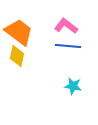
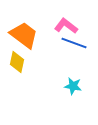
orange trapezoid: moved 5 px right, 3 px down
blue line: moved 6 px right, 3 px up; rotated 15 degrees clockwise
yellow diamond: moved 6 px down
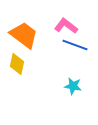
blue line: moved 1 px right, 2 px down
yellow diamond: moved 2 px down
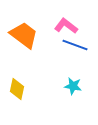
yellow diamond: moved 25 px down
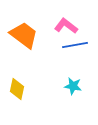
blue line: rotated 30 degrees counterclockwise
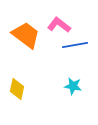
pink L-shape: moved 7 px left, 1 px up
orange trapezoid: moved 2 px right
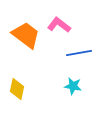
blue line: moved 4 px right, 8 px down
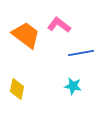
blue line: moved 2 px right
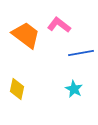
cyan star: moved 1 px right, 3 px down; rotated 18 degrees clockwise
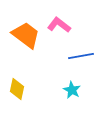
blue line: moved 3 px down
cyan star: moved 2 px left, 1 px down
